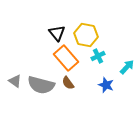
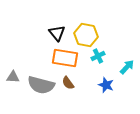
orange rectangle: moved 1 px left; rotated 40 degrees counterclockwise
gray triangle: moved 2 px left, 4 px up; rotated 32 degrees counterclockwise
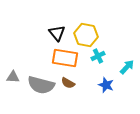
brown semicircle: rotated 24 degrees counterclockwise
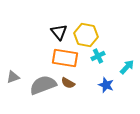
black triangle: moved 2 px right, 1 px up
gray triangle: rotated 24 degrees counterclockwise
gray semicircle: moved 2 px right; rotated 144 degrees clockwise
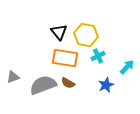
blue star: rotated 28 degrees clockwise
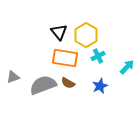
yellow hexagon: rotated 20 degrees clockwise
blue star: moved 6 px left, 1 px down
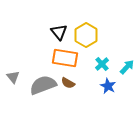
cyan cross: moved 4 px right, 8 px down; rotated 16 degrees counterclockwise
gray triangle: rotated 48 degrees counterclockwise
blue star: moved 8 px right; rotated 21 degrees counterclockwise
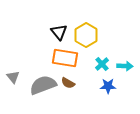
cyan arrow: moved 2 px left, 1 px up; rotated 49 degrees clockwise
blue star: rotated 28 degrees counterclockwise
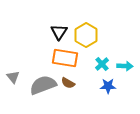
black triangle: rotated 12 degrees clockwise
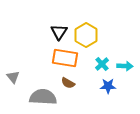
gray semicircle: moved 12 px down; rotated 24 degrees clockwise
